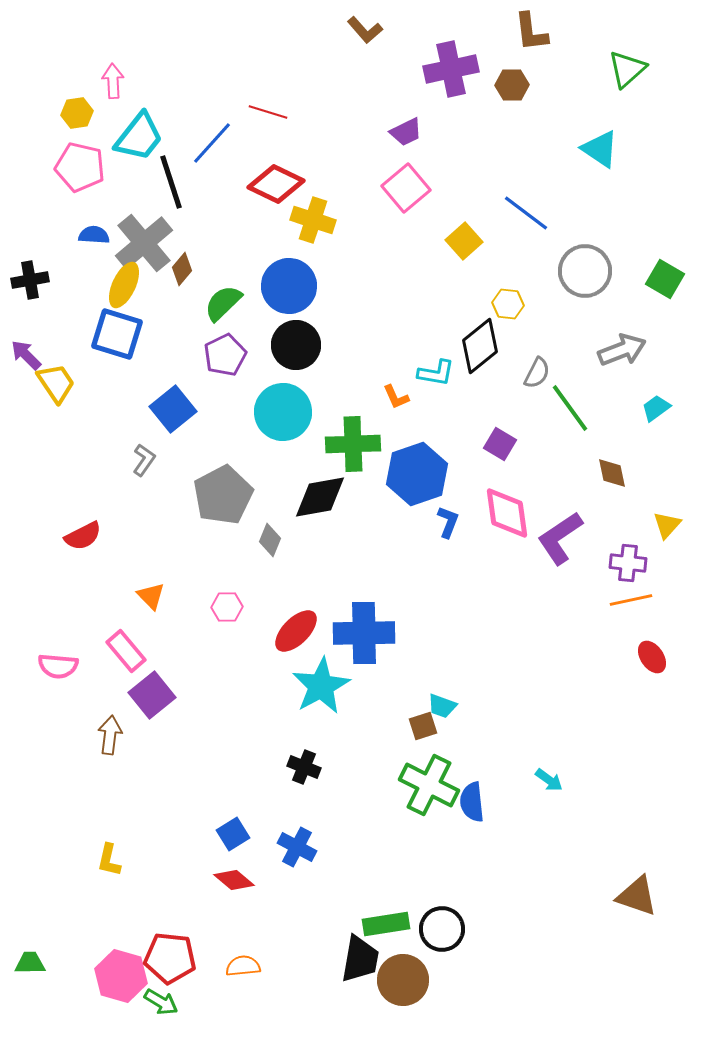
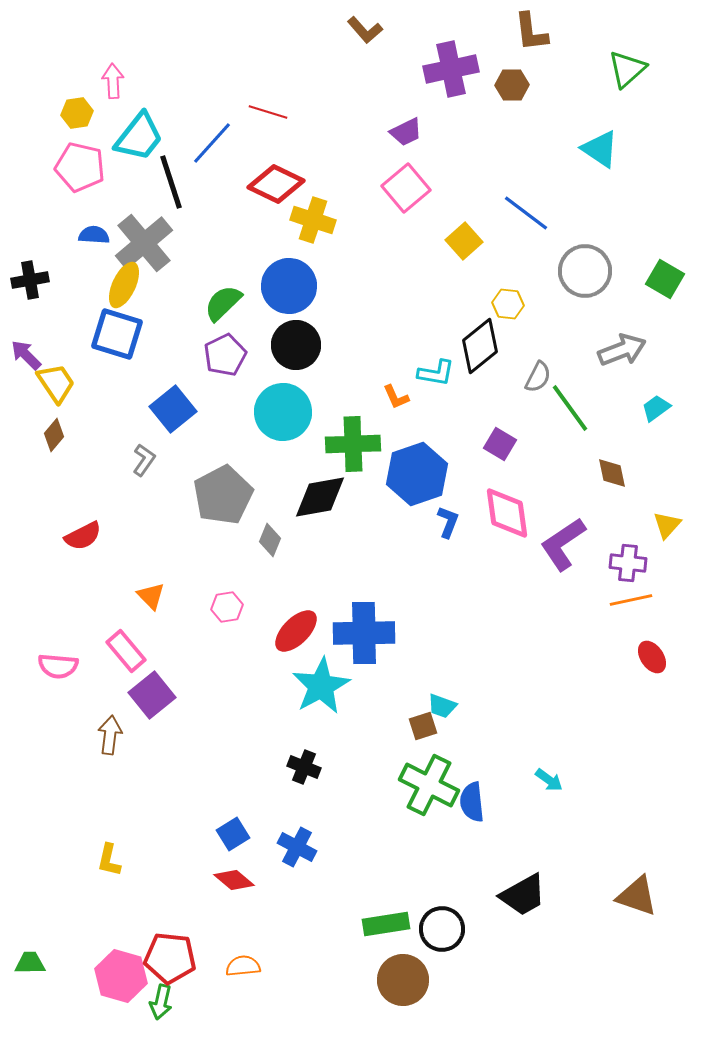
brown diamond at (182, 269): moved 128 px left, 166 px down
gray semicircle at (537, 373): moved 1 px right, 4 px down
purple L-shape at (560, 538): moved 3 px right, 6 px down
pink hexagon at (227, 607): rotated 8 degrees counterclockwise
black trapezoid at (360, 959): moved 163 px right, 64 px up; rotated 51 degrees clockwise
green arrow at (161, 1002): rotated 72 degrees clockwise
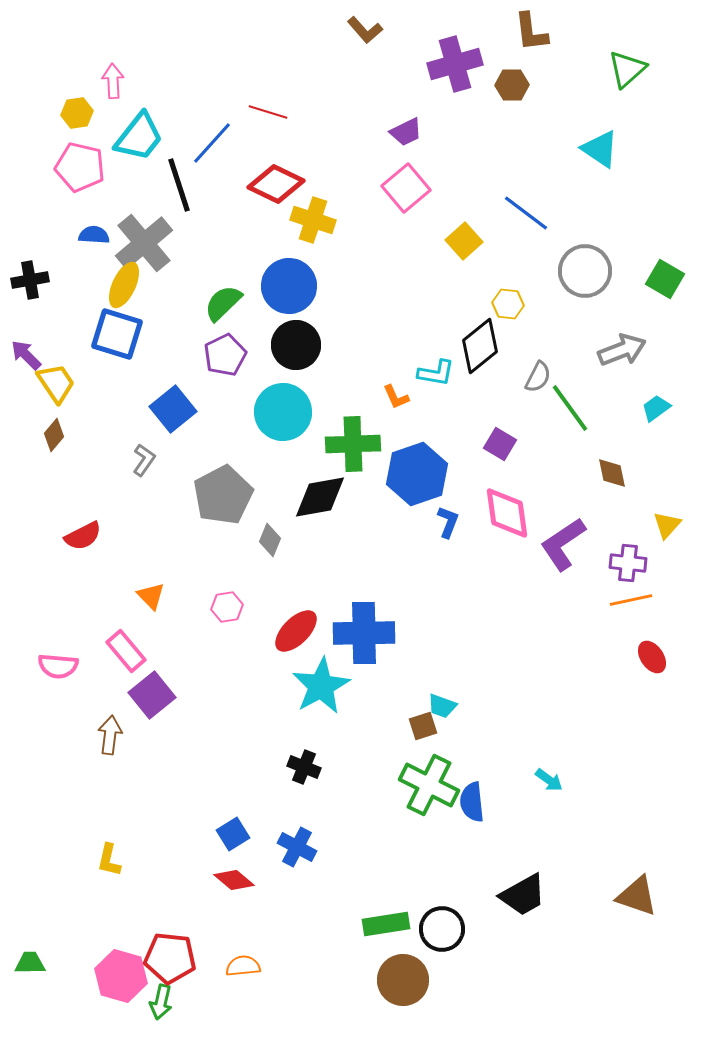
purple cross at (451, 69): moved 4 px right, 5 px up; rotated 4 degrees counterclockwise
black line at (171, 182): moved 8 px right, 3 px down
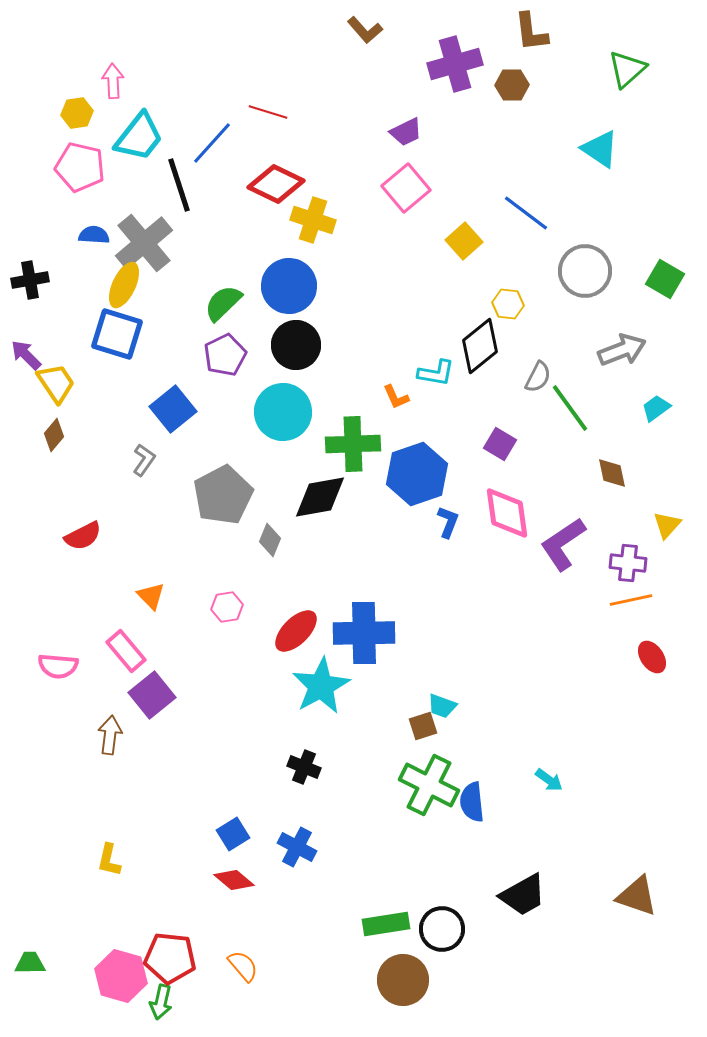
orange semicircle at (243, 966): rotated 56 degrees clockwise
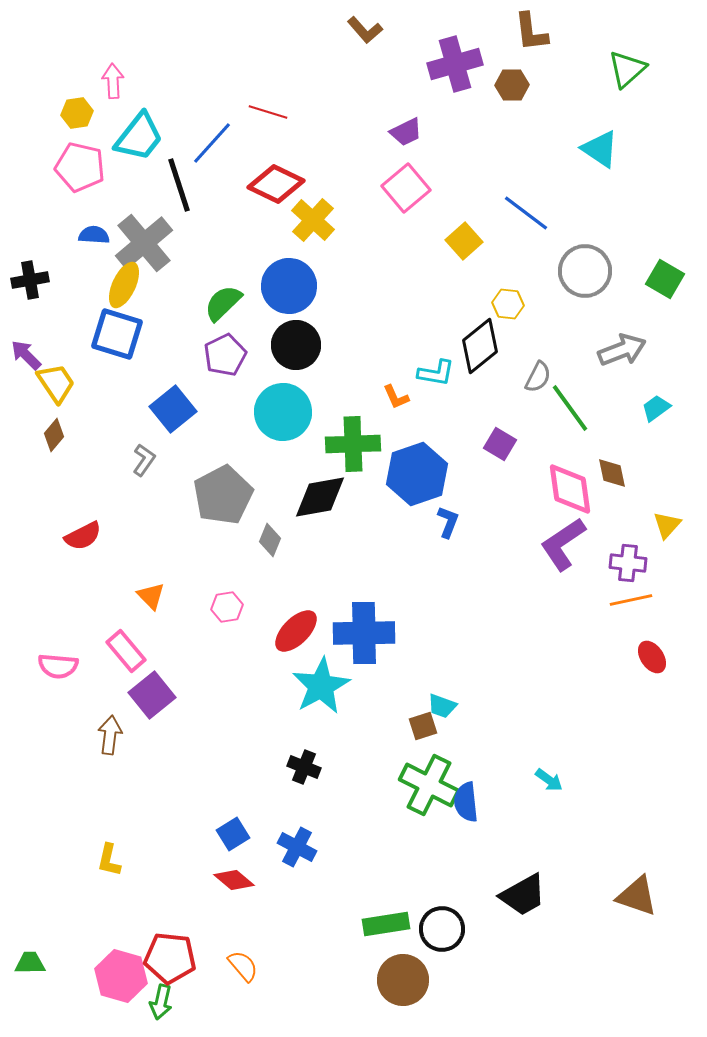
yellow cross at (313, 220): rotated 24 degrees clockwise
pink diamond at (507, 513): moved 63 px right, 24 px up
blue semicircle at (472, 802): moved 6 px left
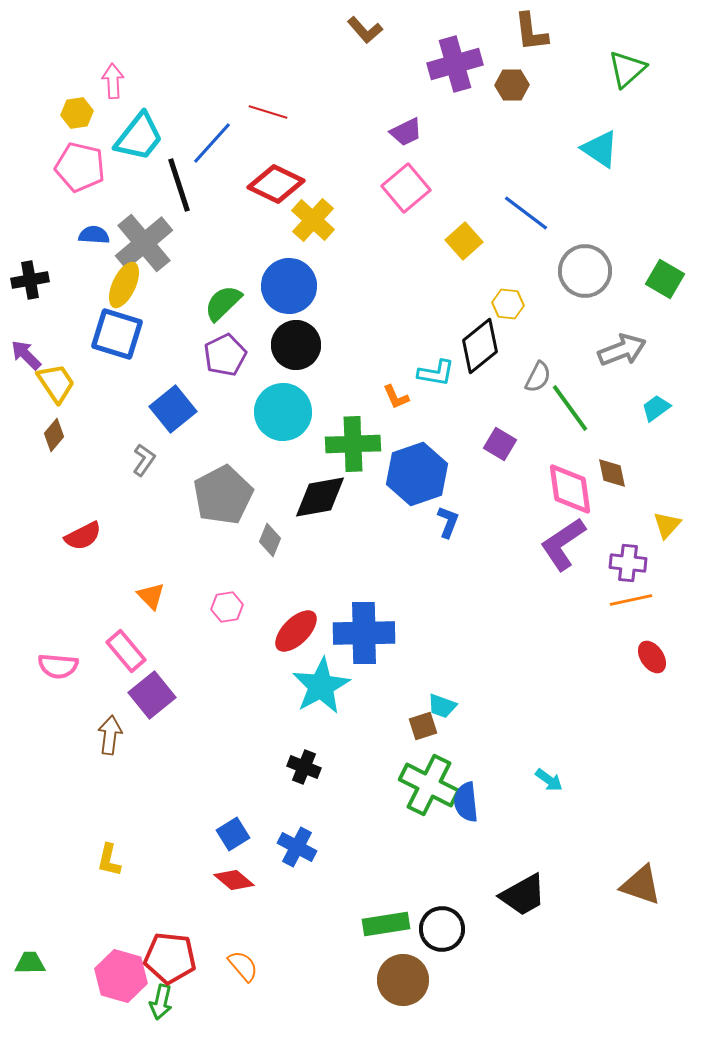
brown triangle at (637, 896): moved 4 px right, 11 px up
